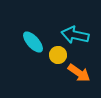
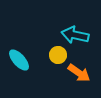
cyan ellipse: moved 14 px left, 18 px down
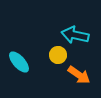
cyan ellipse: moved 2 px down
orange arrow: moved 2 px down
